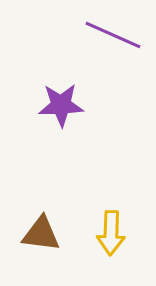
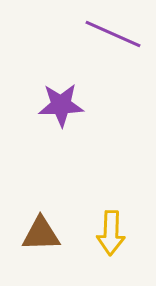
purple line: moved 1 px up
brown triangle: rotated 9 degrees counterclockwise
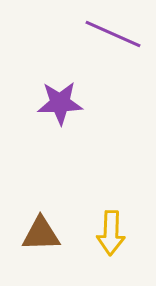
purple star: moved 1 px left, 2 px up
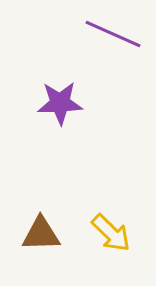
yellow arrow: rotated 48 degrees counterclockwise
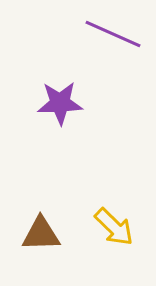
yellow arrow: moved 3 px right, 6 px up
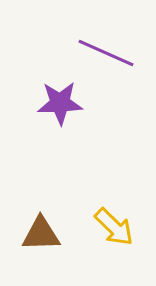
purple line: moved 7 px left, 19 px down
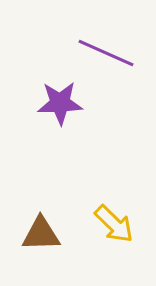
yellow arrow: moved 3 px up
